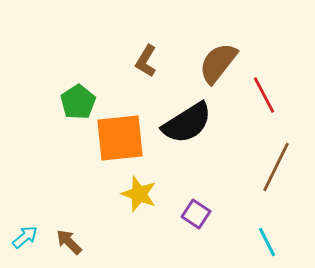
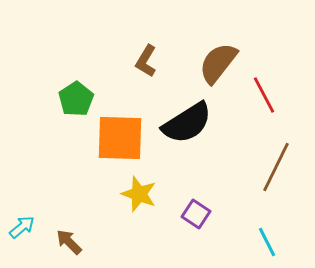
green pentagon: moved 2 px left, 3 px up
orange square: rotated 8 degrees clockwise
cyan arrow: moved 3 px left, 10 px up
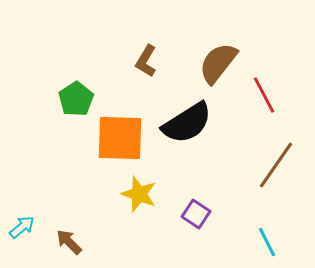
brown line: moved 2 px up; rotated 9 degrees clockwise
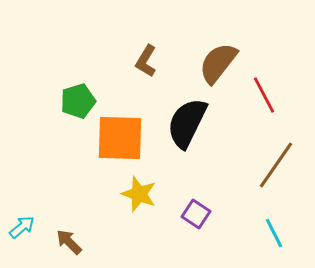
green pentagon: moved 2 px right, 2 px down; rotated 16 degrees clockwise
black semicircle: rotated 148 degrees clockwise
cyan line: moved 7 px right, 9 px up
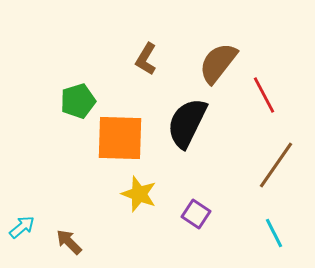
brown L-shape: moved 2 px up
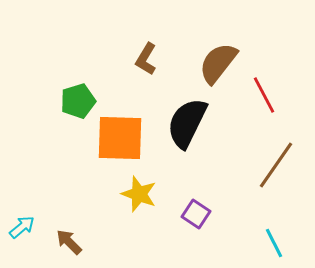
cyan line: moved 10 px down
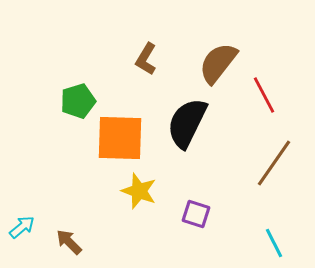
brown line: moved 2 px left, 2 px up
yellow star: moved 3 px up
purple square: rotated 16 degrees counterclockwise
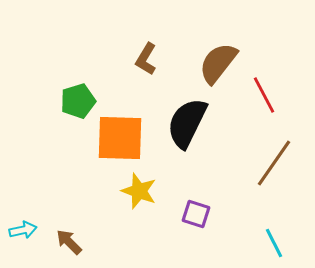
cyan arrow: moved 1 px right, 3 px down; rotated 28 degrees clockwise
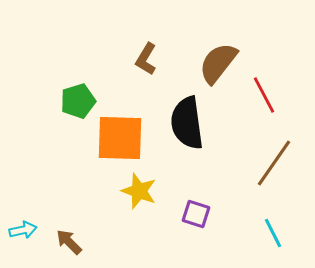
black semicircle: rotated 34 degrees counterclockwise
cyan line: moved 1 px left, 10 px up
